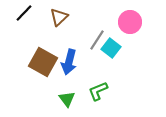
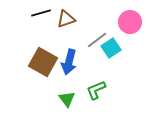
black line: moved 17 px right; rotated 30 degrees clockwise
brown triangle: moved 7 px right, 2 px down; rotated 24 degrees clockwise
gray line: rotated 20 degrees clockwise
cyan square: rotated 18 degrees clockwise
green L-shape: moved 2 px left, 1 px up
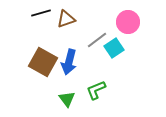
pink circle: moved 2 px left
cyan square: moved 3 px right
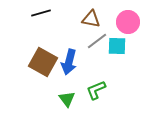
brown triangle: moved 25 px right; rotated 30 degrees clockwise
gray line: moved 1 px down
cyan square: moved 3 px right, 2 px up; rotated 36 degrees clockwise
